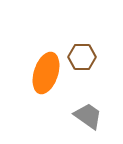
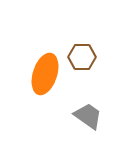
orange ellipse: moved 1 px left, 1 px down
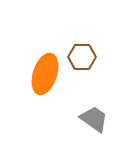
gray trapezoid: moved 6 px right, 3 px down
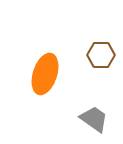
brown hexagon: moved 19 px right, 2 px up
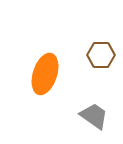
gray trapezoid: moved 3 px up
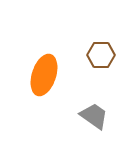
orange ellipse: moved 1 px left, 1 px down
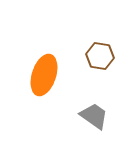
brown hexagon: moved 1 px left, 1 px down; rotated 8 degrees clockwise
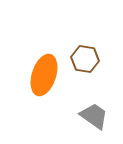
brown hexagon: moved 15 px left, 3 px down
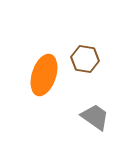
gray trapezoid: moved 1 px right, 1 px down
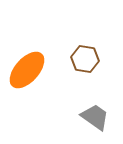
orange ellipse: moved 17 px left, 5 px up; rotated 24 degrees clockwise
